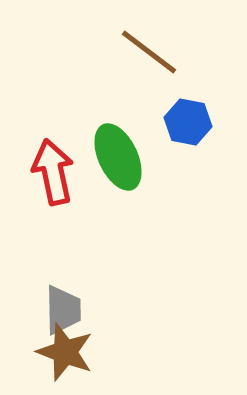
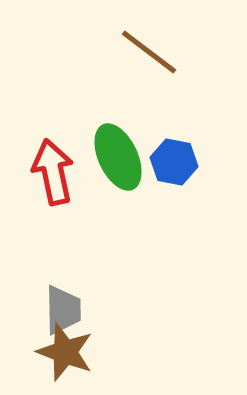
blue hexagon: moved 14 px left, 40 px down
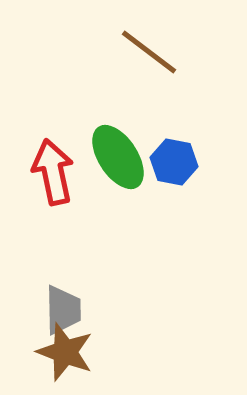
green ellipse: rotated 8 degrees counterclockwise
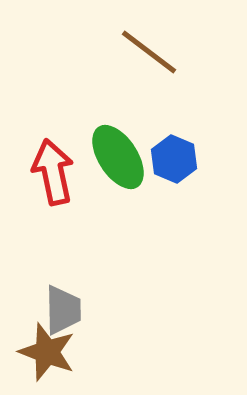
blue hexagon: moved 3 px up; rotated 12 degrees clockwise
brown star: moved 18 px left
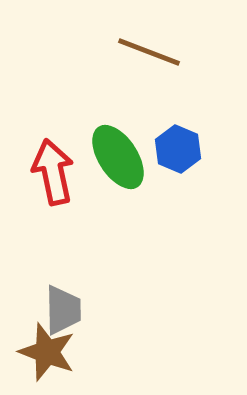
brown line: rotated 16 degrees counterclockwise
blue hexagon: moved 4 px right, 10 px up
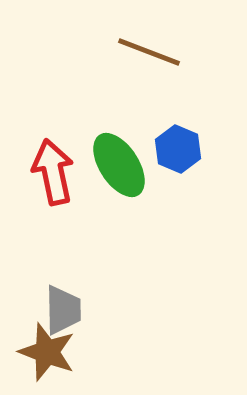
green ellipse: moved 1 px right, 8 px down
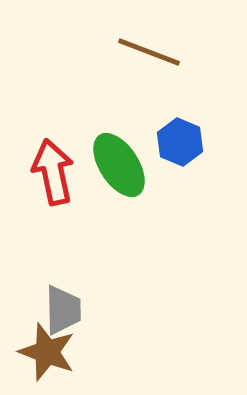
blue hexagon: moved 2 px right, 7 px up
